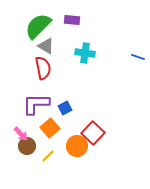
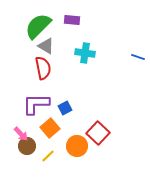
red square: moved 5 px right
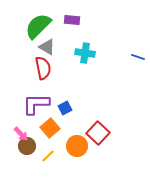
gray triangle: moved 1 px right, 1 px down
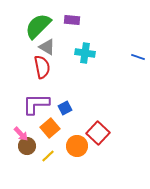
red semicircle: moved 1 px left, 1 px up
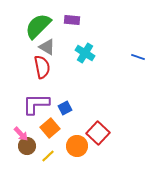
cyan cross: rotated 24 degrees clockwise
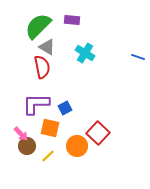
orange square: rotated 36 degrees counterclockwise
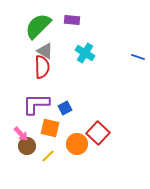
gray triangle: moved 2 px left, 4 px down
red semicircle: rotated 10 degrees clockwise
orange circle: moved 2 px up
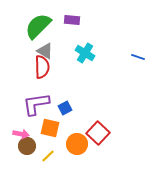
purple L-shape: rotated 8 degrees counterclockwise
pink arrow: rotated 35 degrees counterclockwise
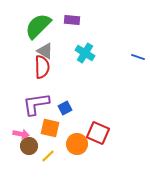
red square: rotated 20 degrees counterclockwise
brown circle: moved 2 px right
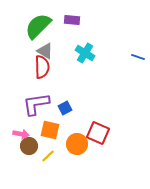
orange square: moved 2 px down
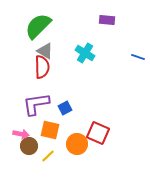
purple rectangle: moved 35 px right
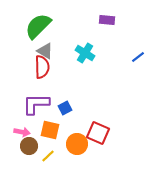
blue line: rotated 56 degrees counterclockwise
purple L-shape: rotated 8 degrees clockwise
pink arrow: moved 1 px right, 2 px up
